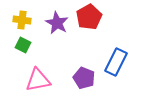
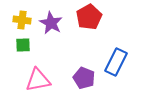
purple star: moved 6 px left
green square: rotated 28 degrees counterclockwise
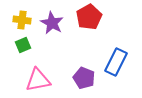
purple star: moved 1 px right
green square: rotated 21 degrees counterclockwise
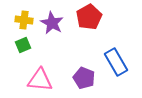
yellow cross: moved 2 px right
blue rectangle: rotated 56 degrees counterclockwise
pink triangle: moved 2 px right; rotated 16 degrees clockwise
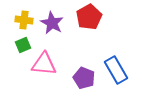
blue rectangle: moved 8 px down
pink triangle: moved 4 px right, 16 px up
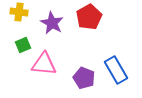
yellow cross: moved 5 px left, 8 px up
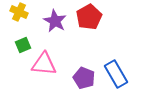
yellow cross: rotated 18 degrees clockwise
purple star: moved 3 px right, 2 px up
blue rectangle: moved 4 px down
